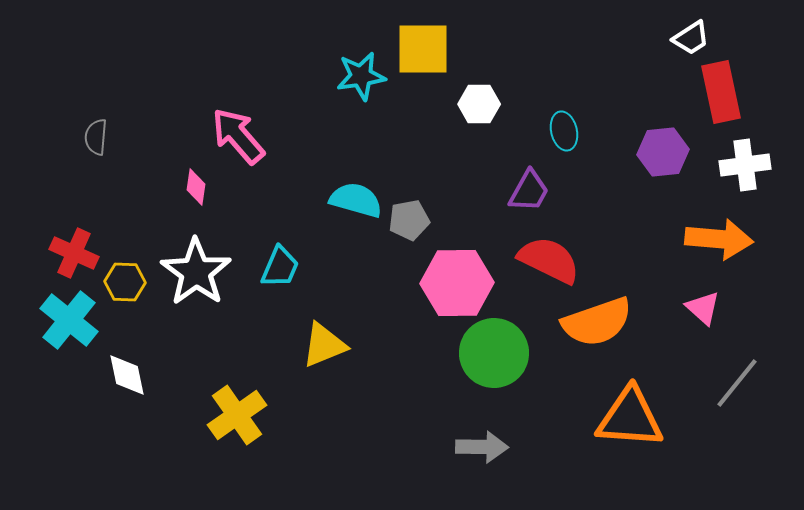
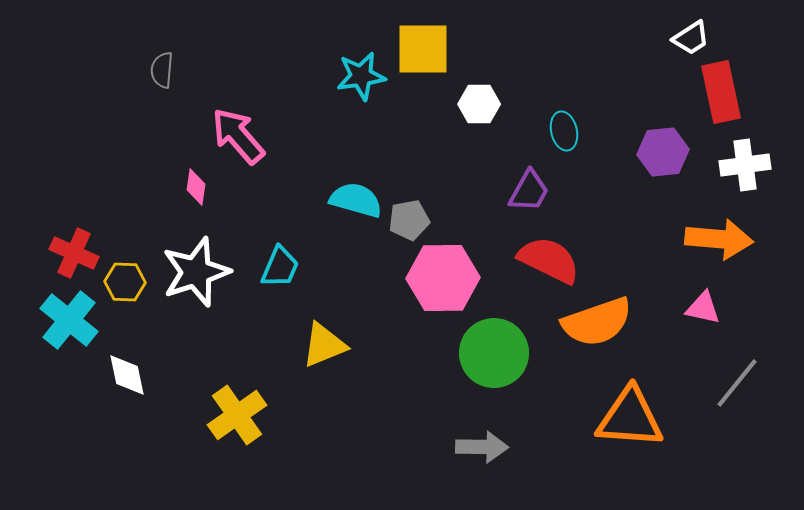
gray semicircle: moved 66 px right, 67 px up
white star: rotated 18 degrees clockwise
pink hexagon: moved 14 px left, 5 px up
pink triangle: rotated 30 degrees counterclockwise
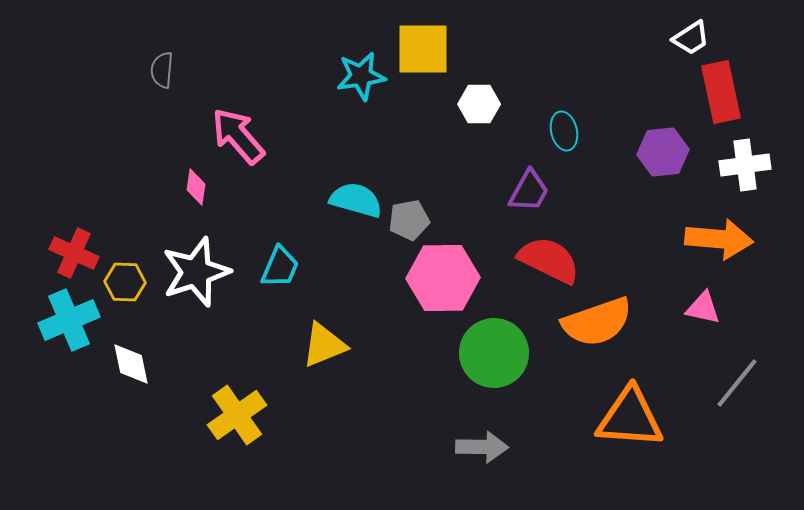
cyan cross: rotated 28 degrees clockwise
white diamond: moved 4 px right, 11 px up
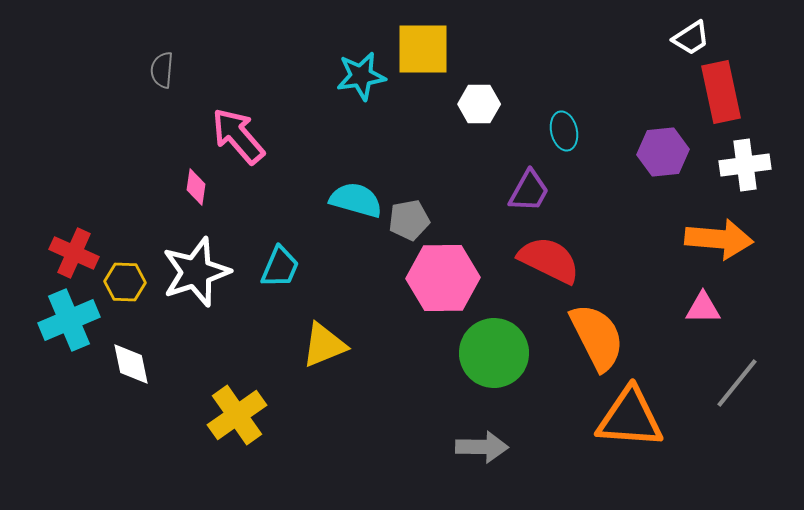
pink triangle: rotated 12 degrees counterclockwise
orange semicircle: moved 15 px down; rotated 98 degrees counterclockwise
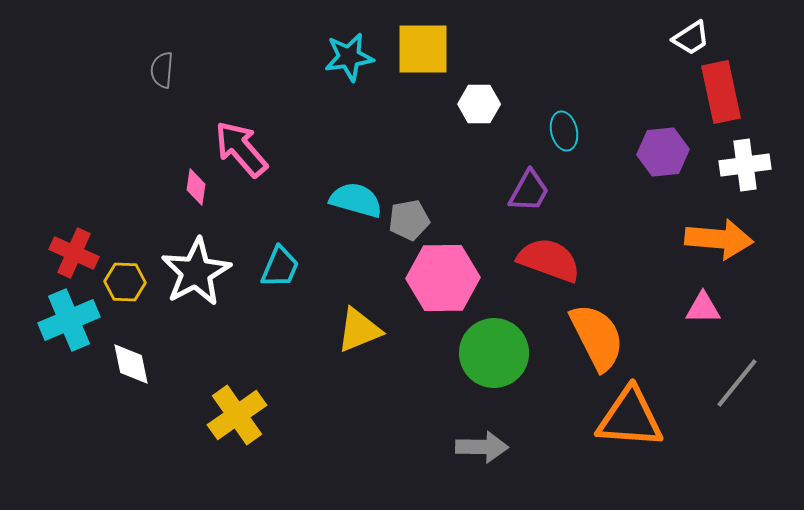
cyan star: moved 12 px left, 19 px up
pink arrow: moved 3 px right, 13 px down
red semicircle: rotated 6 degrees counterclockwise
white star: rotated 10 degrees counterclockwise
yellow triangle: moved 35 px right, 15 px up
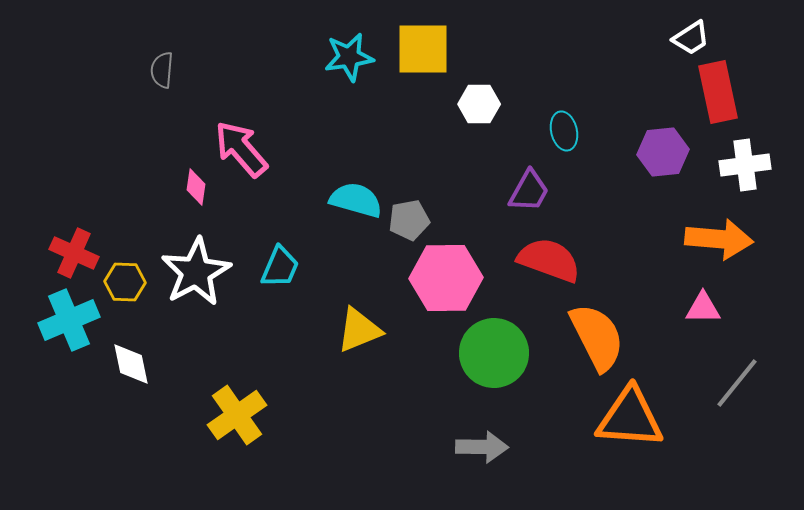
red rectangle: moved 3 px left
pink hexagon: moved 3 px right
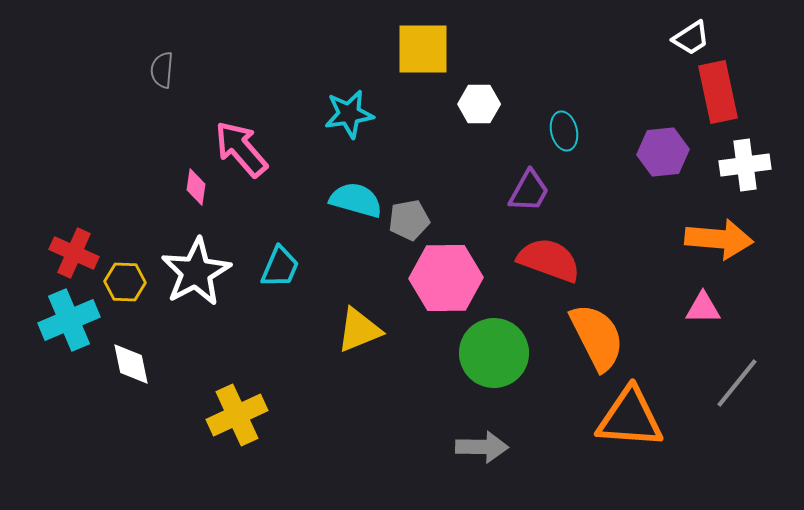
cyan star: moved 57 px down
yellow cross: rotated 10 degrees clockwise
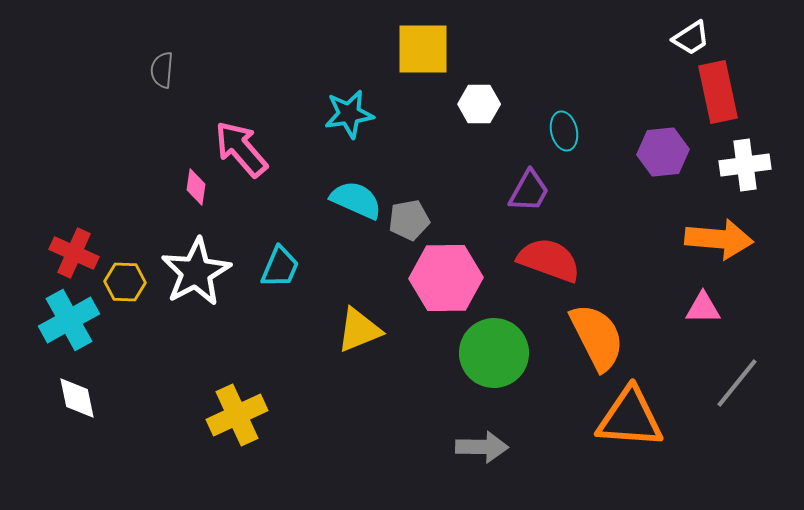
cyan semicircle: rotated 8 degrees clockwise
cyan cross: rotated 6 degrees counterclockwise
white diamond: moved 54 px left, 34 px down
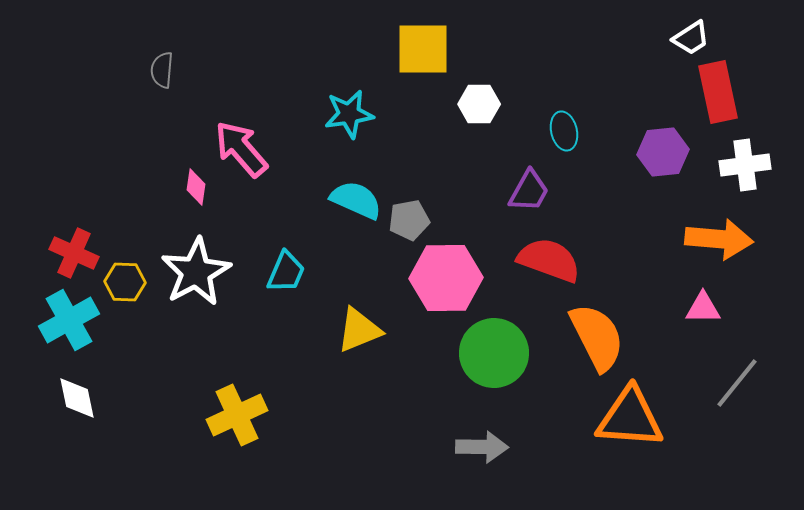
cyan trapezoid: moved 6 px right, 5 px down
